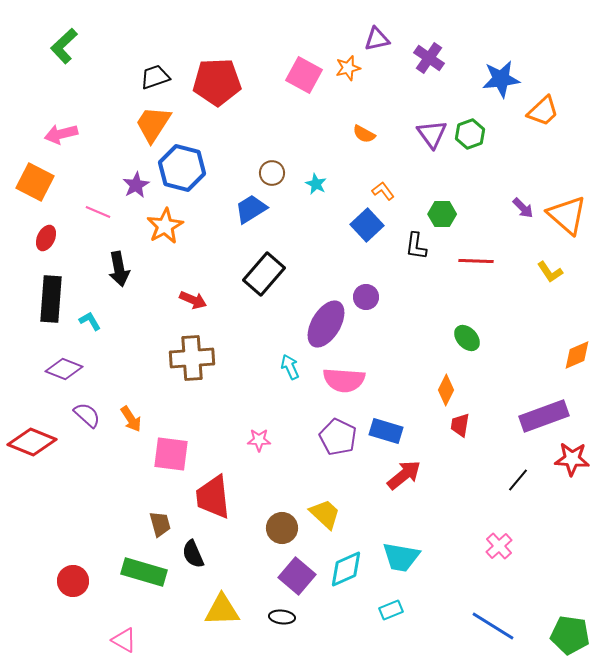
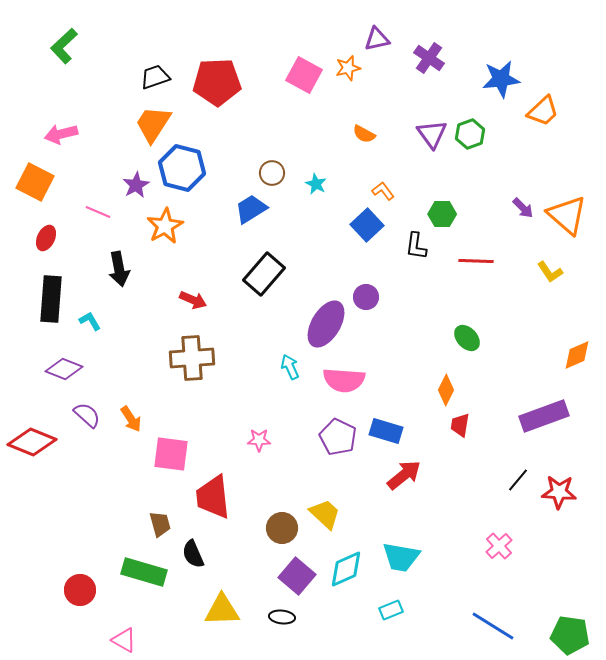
red star at (572, 459): moved 13 px left, 33 px down
red circle at (73, 581): moved 7 px right, 9 px down
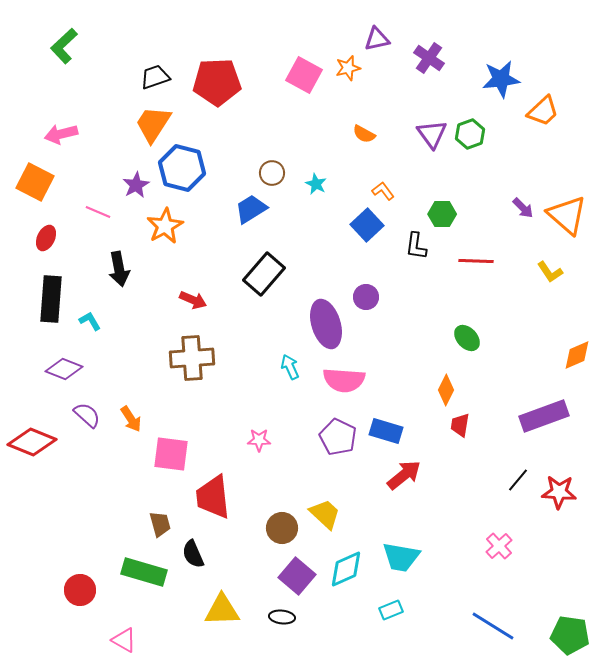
purple ellipse at (326, 324): rotated 48 degrees counterclockwise
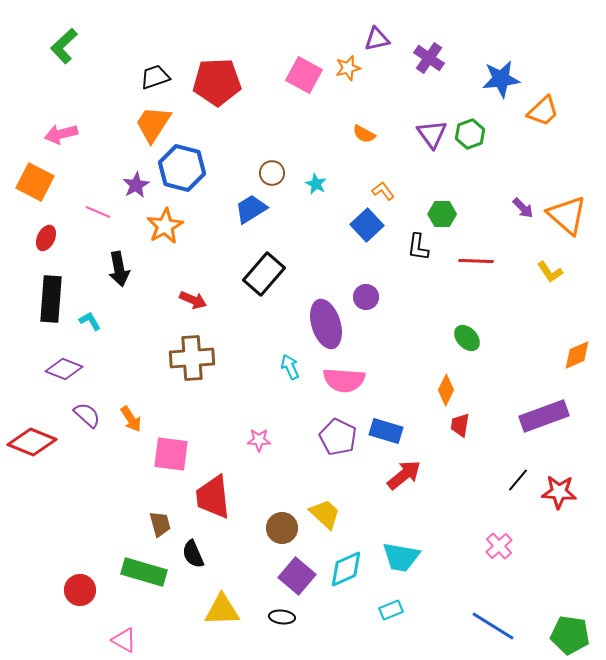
black L-shape at (416, 246): moved 2 px right, 1 px down
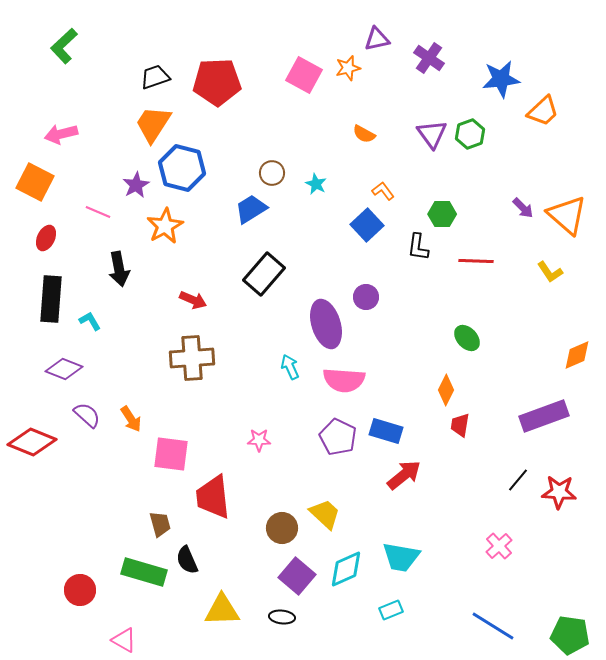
black semicircle at (193, 554): moved 6 px left, 6 px down
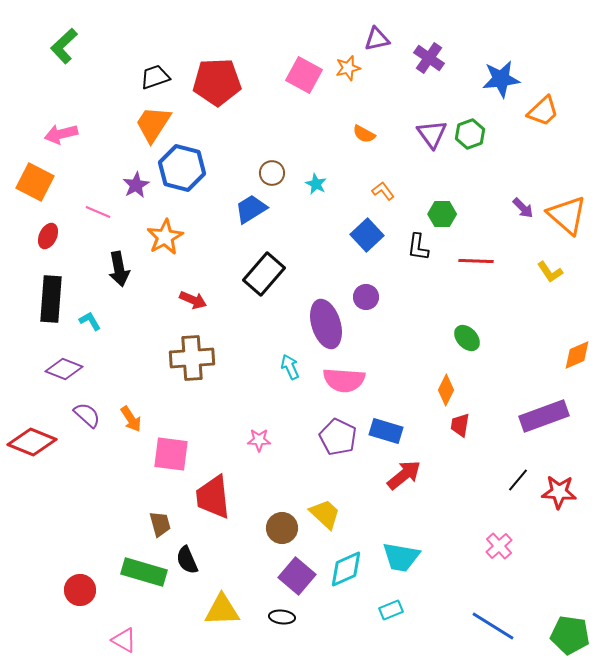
blue square at (367, 225): moved 10 px down
orange star at (165, 226): moved 11 px down
red ellipse at (46, 238): moved 2 px right, 2 px up
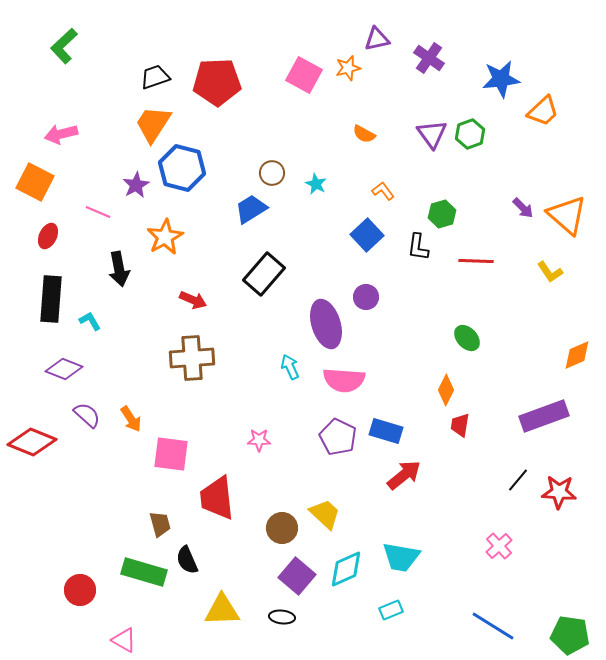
green hexagon at (442, 214): rotated 16 degrees counterclockwise
red trapezoid at (213, 497): moved 4 px right, 1 px down
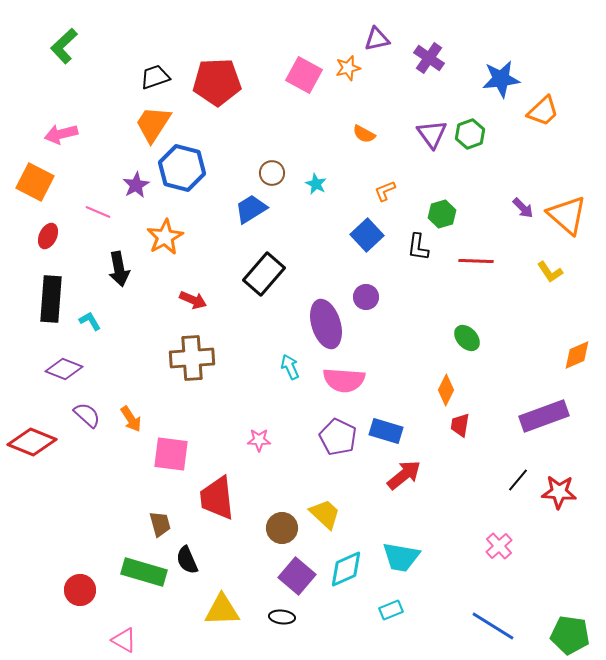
orange L-shape at (383, 191): moved 2 px right; rotated 75 degrees counterclockwise
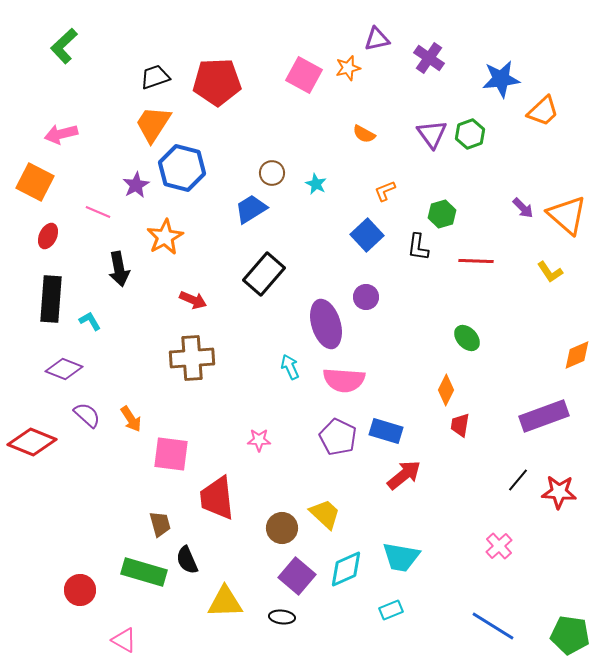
yellow triangle at (222, 610): moved 3 px right, 8 px up
